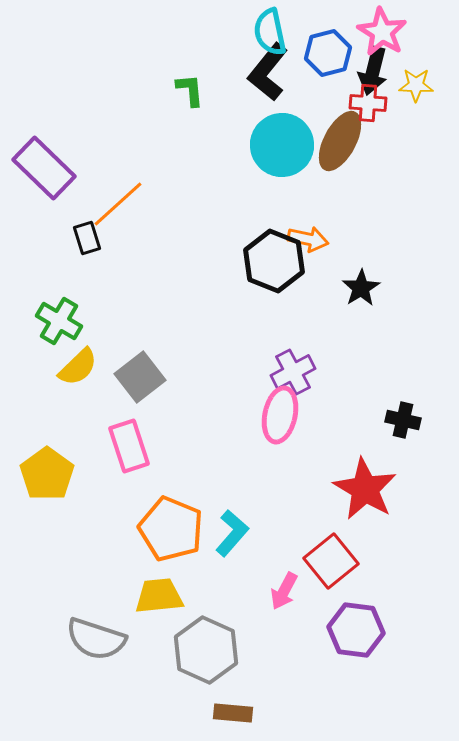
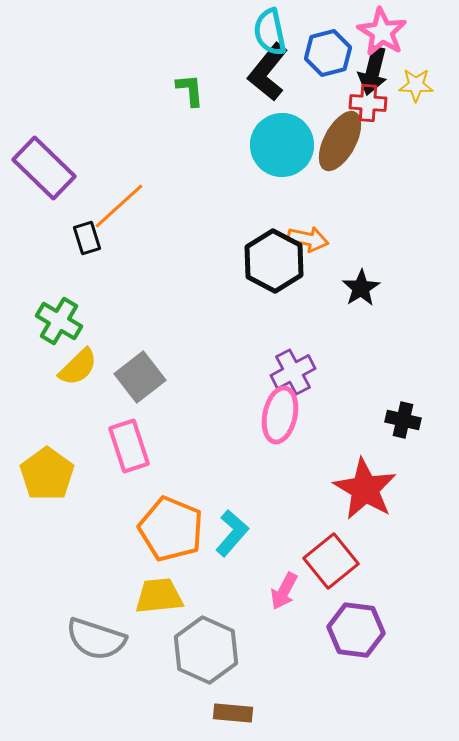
orange line: moved 1 px right, 2 px down
black hexagon: rotated 6 degrees clockwise
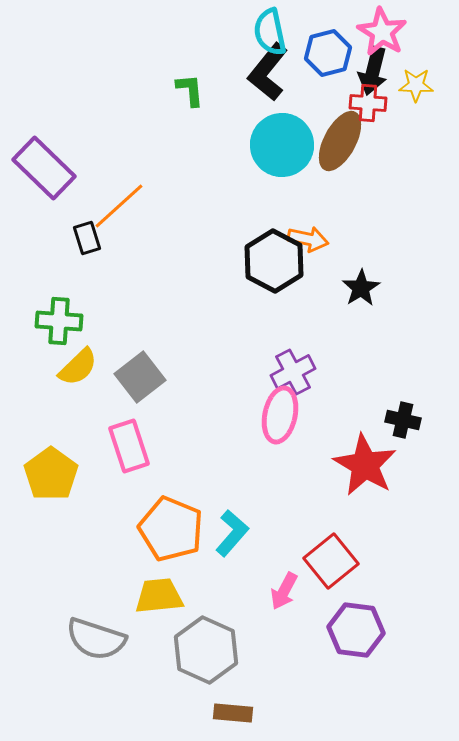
green cross: rotated 27 degrees counterclockwise
yellow pentagon: moved 4 px right
red star: moved 24 px up
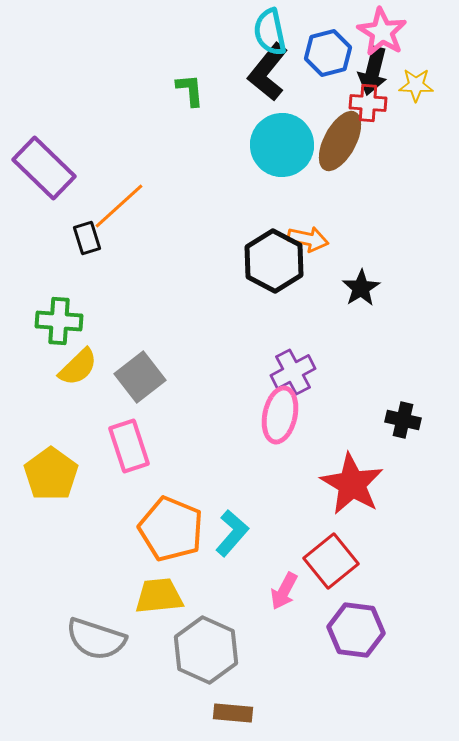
red star: moved 13 px left, 19 px down
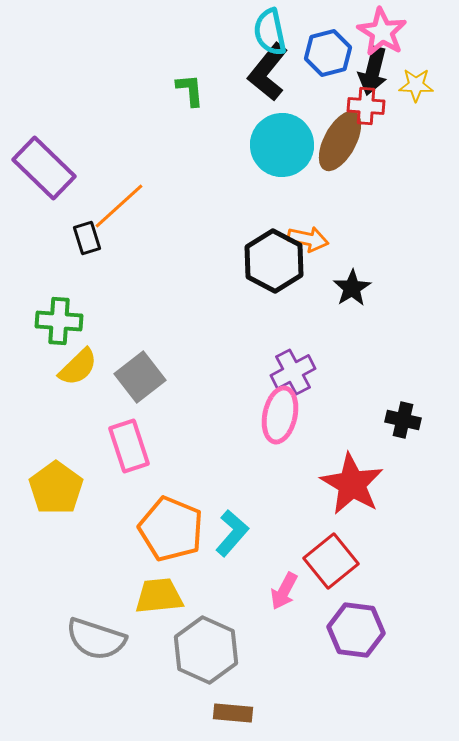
red cross: moved 2 px left, 3 px down
black star: moved 9 px left
yellow pentagon: moved 5 px right, 14 px down
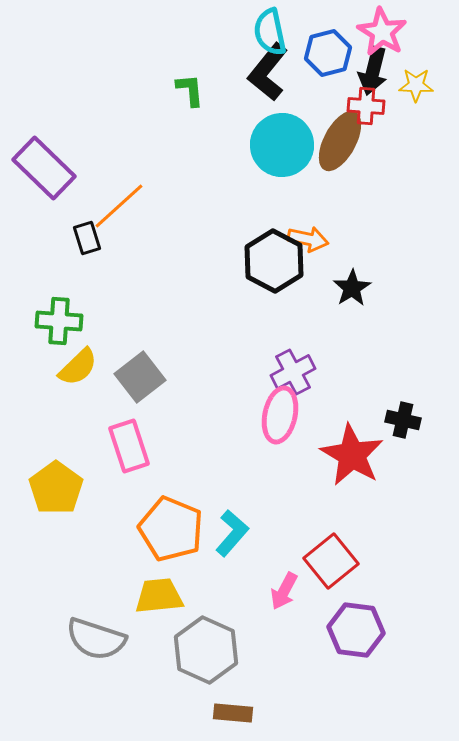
red star: moved 29 px up
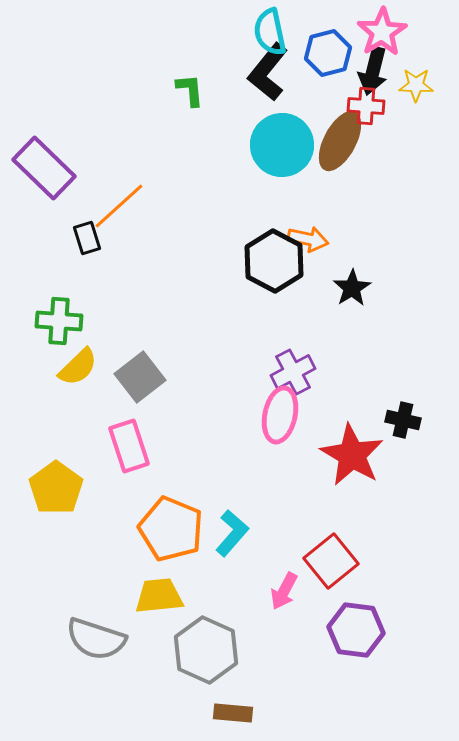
pink star: rotated 9 degrees clockwise
